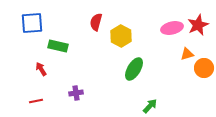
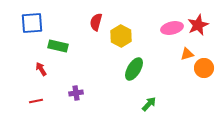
green arrow: moved 1 px left, 2 px up
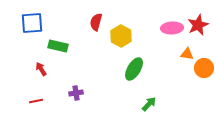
pink ellipse: rotated 10 degrees clockwise
orange triangle: rotated 24 degrees clockwise
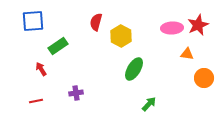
blue square: moved 1 px right, 2 px up
green rectangle: rotated 48 degrees counterclockwise
orange circle: moved 10 px down
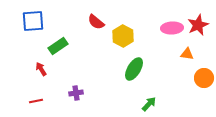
red semicircle: rotated 66 degrees counterclockwise
yellow hexagon: moved 2 px right
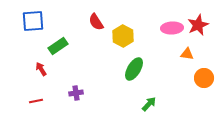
red semicircle: rotated 18 degrees clockwise
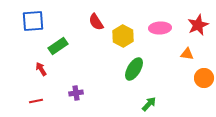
pink ellipse: moved 12 px left
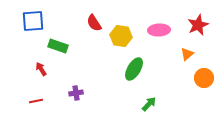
red semicircle: moved 2 px left, 1 px down
pink ellipse: moved 1 px left, 2 px down
yellow hexagon: moved 2 px left; rotated 20 degrees counterclockwise
green rectangle: rotated 54 degrees clockwise
orange triangle: rotated 48 degrees counterclockwise
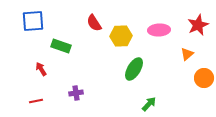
yellow hexagon: rotated 10 degrees counterclockwise
green rectangle: moved 3 px right
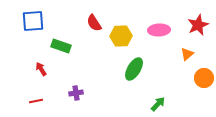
green arrow: moved 9 px right
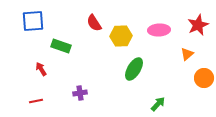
purple cross: moved 4 px right
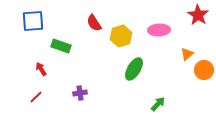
red star: moved 10 px up; rotated 15 degrees counterclockwise
yellow hexagon: rotated 15 degrees counterclockwise
orange circle: moved 8 px up
red line: moved 4 px up; rotated 32 degrees counterclockwise
